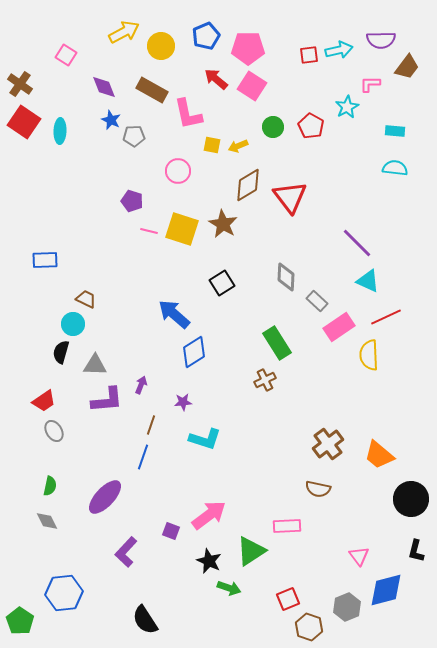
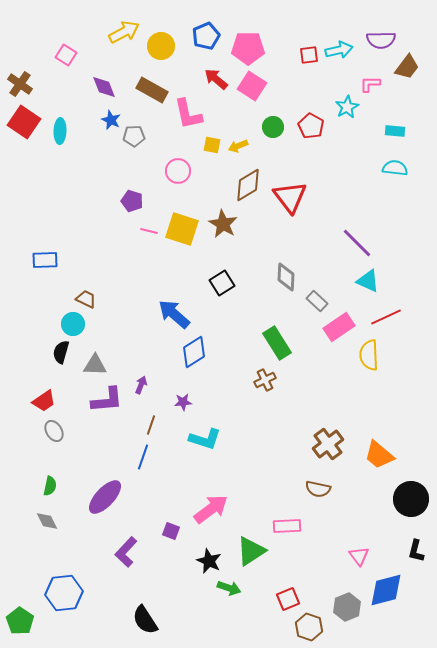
pink arrow at (209, 515): moved 2 px right, 6 px up
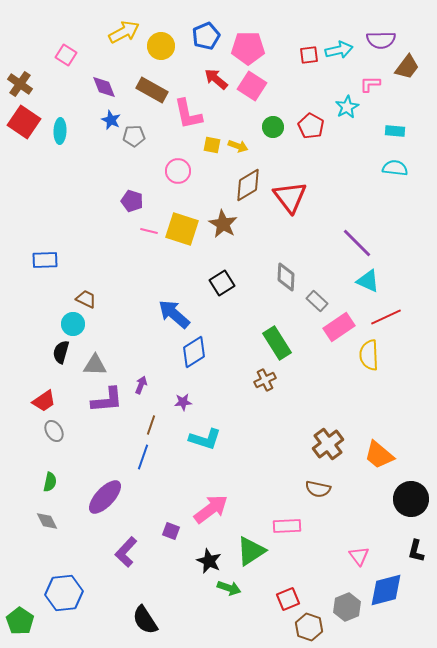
yellow arrow at (238, 146): rotated 138 degrees counterclockwise
green semicircle at (50, 486): moved 4 px up
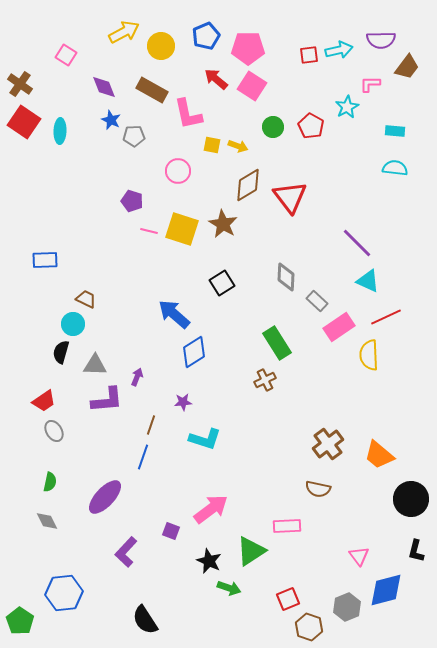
purple arrow at (141, 385): moved 4 px left, 8 px up
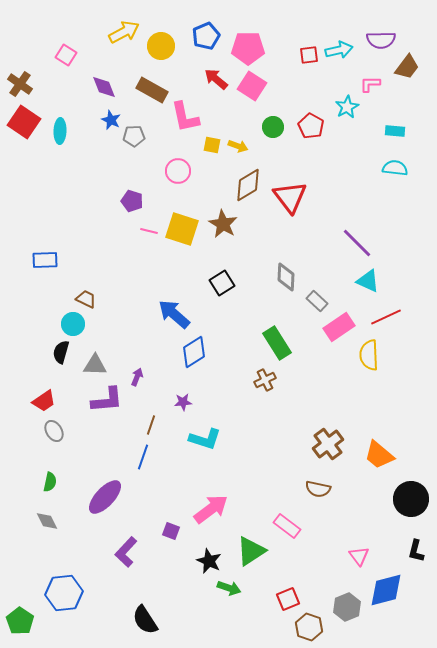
pink L-shape at (188, 114): moved 3 px left, 3 px down
pink rectangle at (287, 526): rotated 40 degrees clockwise
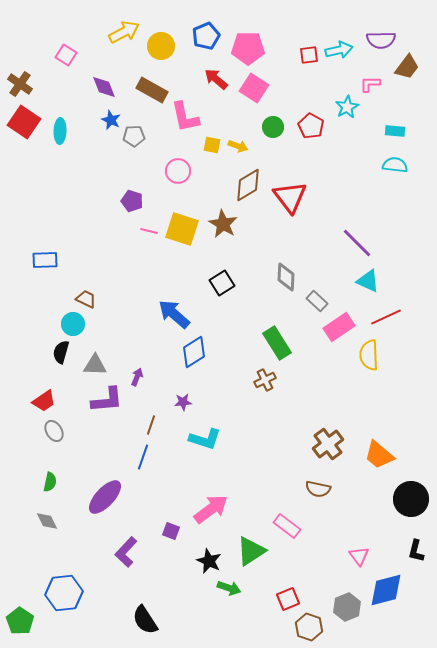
pink square at (252, 86): moved 2 px right, 2 px down
cyan semicircle at (395, 168): moved 3 px up
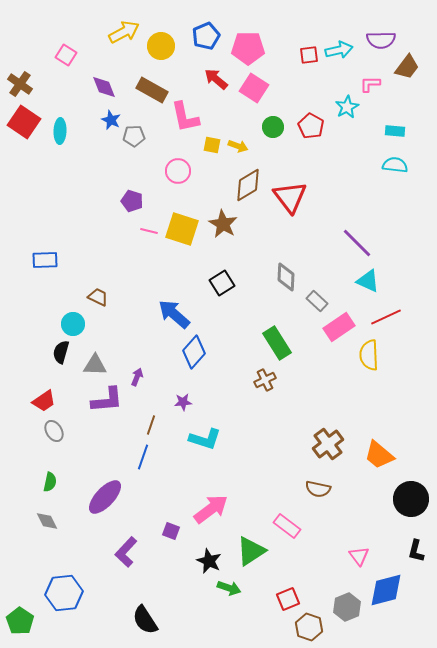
brown trapezoid at (86, 299): moved 12 px right, 2 px up
blue diamond at (194, 352): rotated 16 degrees counterclockwise
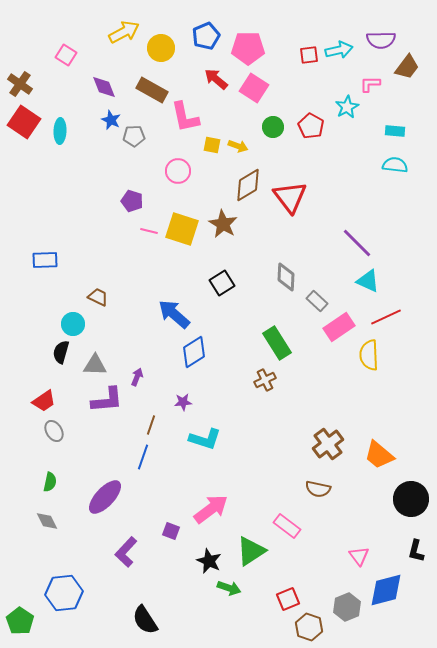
yellow circle at (161, 46): moved 2 px down
blue diamond at (194, 352): rotated 16 degrees clockwise
